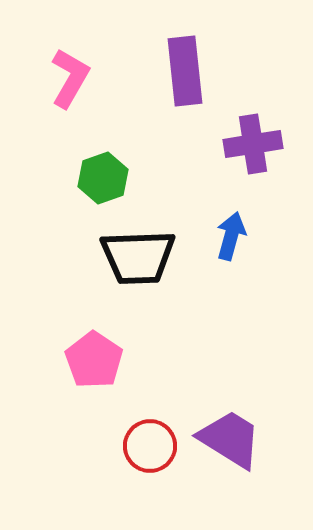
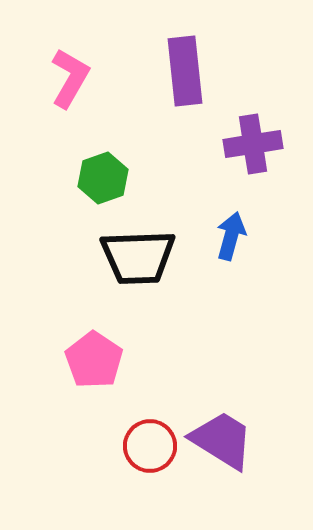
purple trapezoid: moved 8 px left, 1 px down
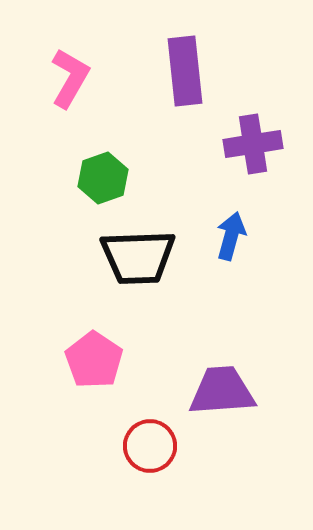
purple trapezoid: moved 49 px up; rotated 36 degrees counterclockwise
